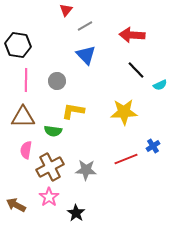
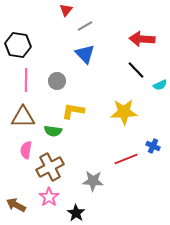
red arrow: moved 10 px right, 4 px down
blue triangle: moved 1 px left, 1 px up
blue cross: rotated 32 degrees counterclockwise
gray star: moved 7 px right, 11 px down
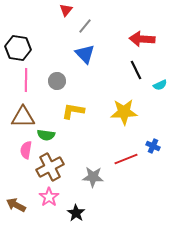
gray line: rotated 21 degrees counterclockwise
black hexagon: moved 3 px down
black line: rotated 18 degrees clockwise
green semicircle: moved 7 px left, 4 px down
gray star: moved 4 px up
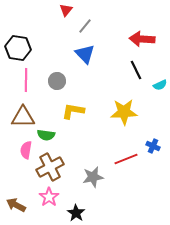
gray star: rotated 15 degrees counterclockwise
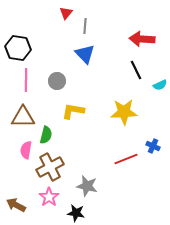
red triangle: moved 3 px down
gray line: rotated 35 degrees counterclockwise
green semicircle: rotated 84 degrees counterclockwise
gray star: moved 6 px left, 9 px down; rotated 25 degrees clockwise
black star: rotated 24 degrees counterclockwise
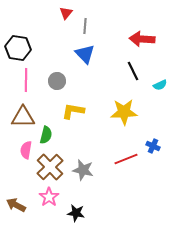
black line: moved 3 px left, 1 px down
brown cross: rotated 16 degrees counterclockwise
gray star: moved 4 px left, 16 px up
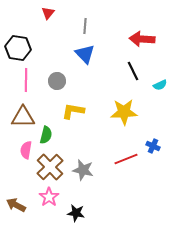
red triangle: moved 18 px left
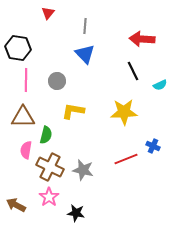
brown cross: rotated 20 degrees counterclockwise
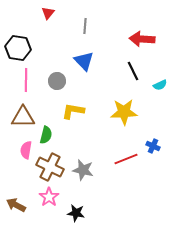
blue triangle: moved 1 px left, 7 px down
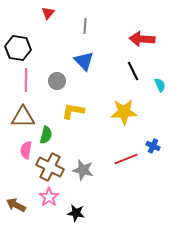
cyan semicircle: rotated 88 degrees counterclockwise
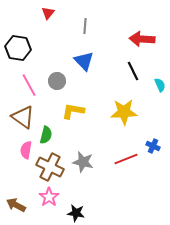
pink line: moved 3 px right, 5 px down; rotated 30 degrees counterclockwise
brown triangle: rotated 35 degrees clockwise
gray star: moved 8 px up
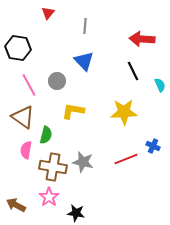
brown cross: moved 3 px right; rotated 16 degrees counterclockwise
